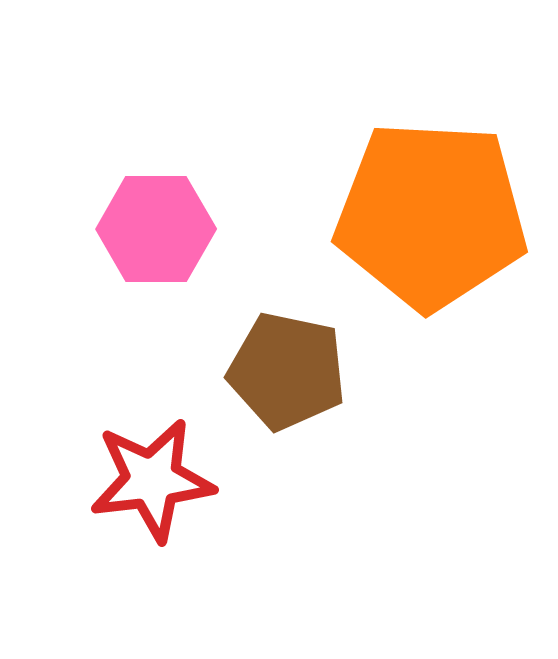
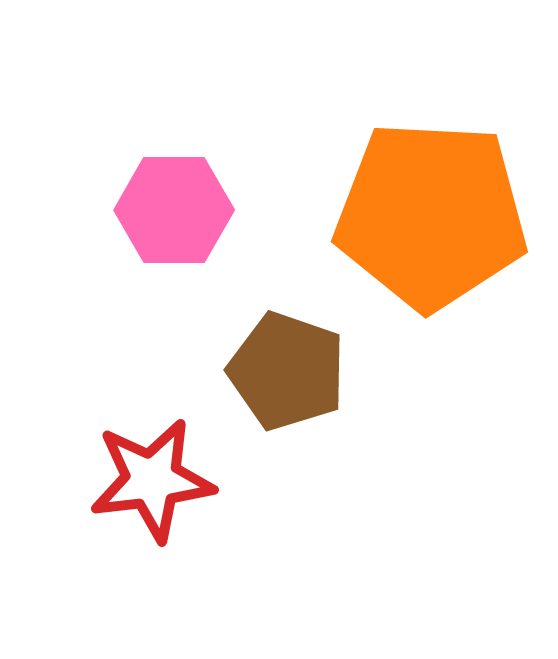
pink hexagon: moved 18 px right, 19 px up
brown pentagon: rotated 7 degrees clockwise
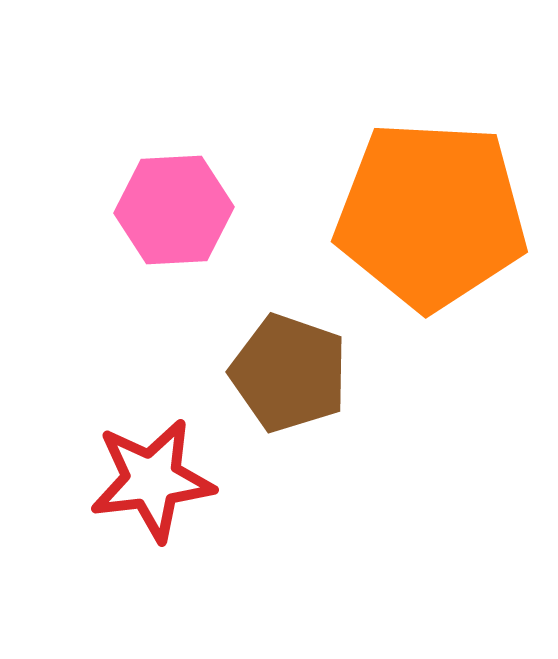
pink hexagon: rotated 3 degrees counterclockwise
brown pentagon: moved 2 px right, 2 px down
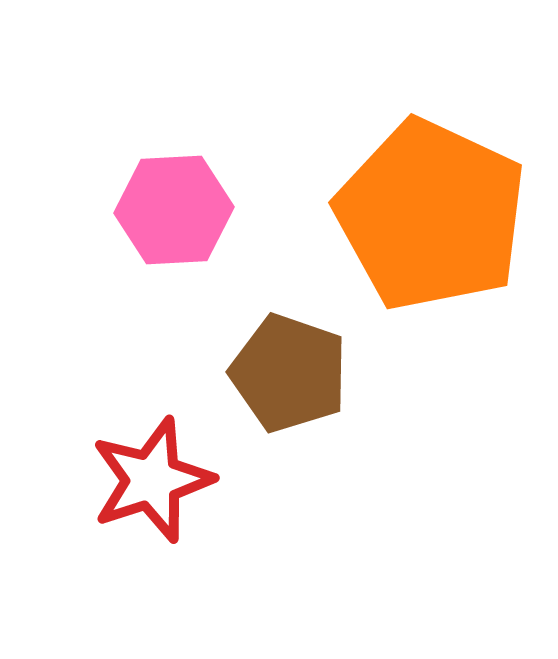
orange pentagon: rotated 22 degrees clockwise
red star: rotated 11 degrees counterclockwise
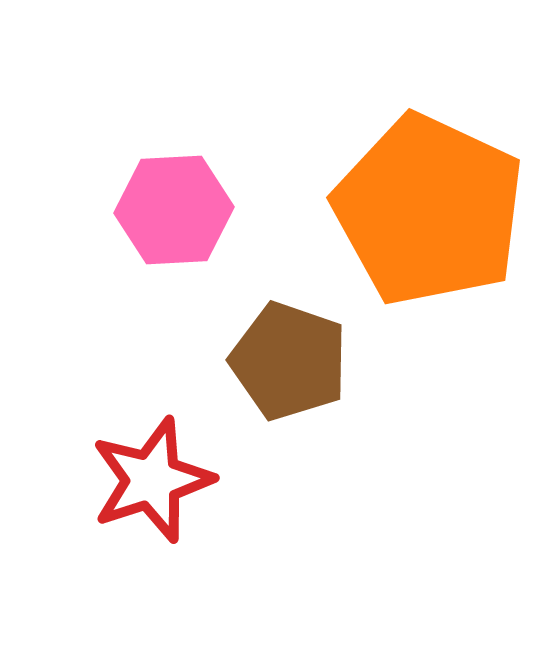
orange pentagon: moved 2 px left, 5 px up
brown pentagon: moved 12 px up
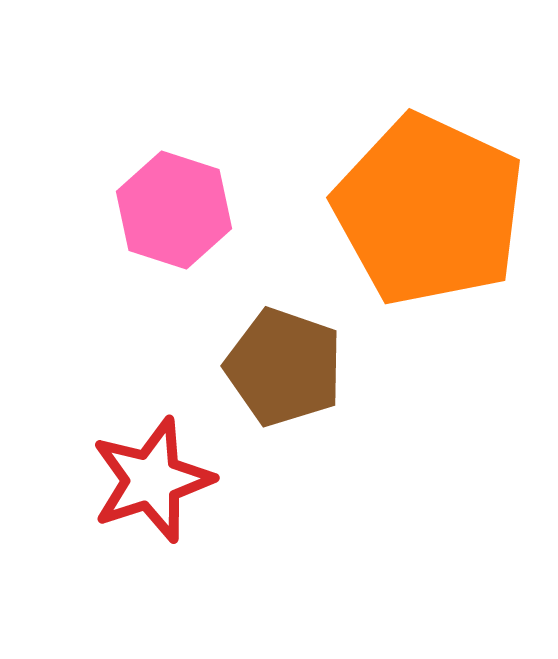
pink hexagon: rotated 21 degrees clockwise
brown pentagon: moved 5 px left, 6 px down
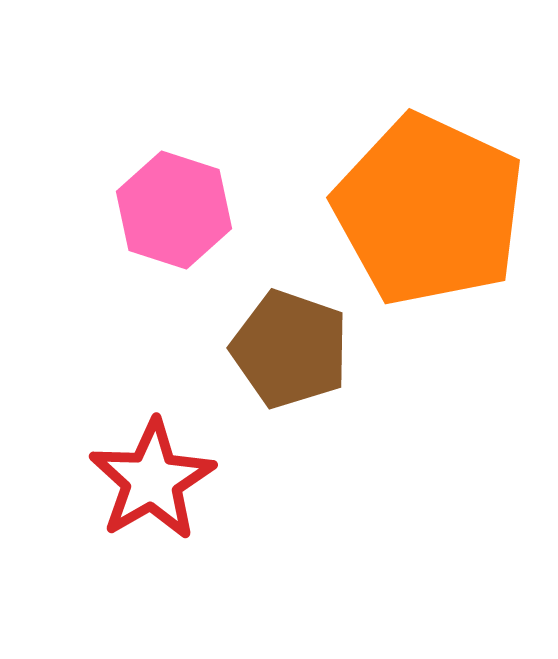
brown pentagon: moved 6 px right, 18 px up
red star: rotated 12 degrees counterclockwise
